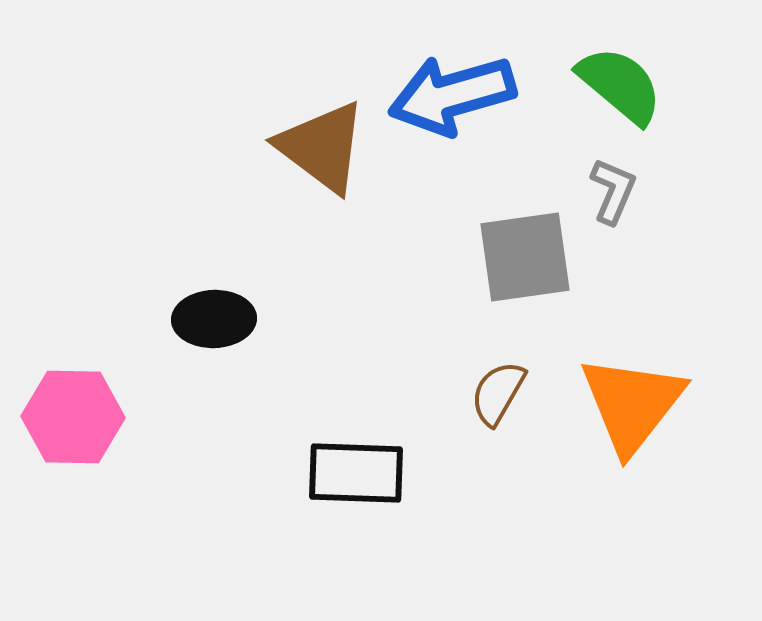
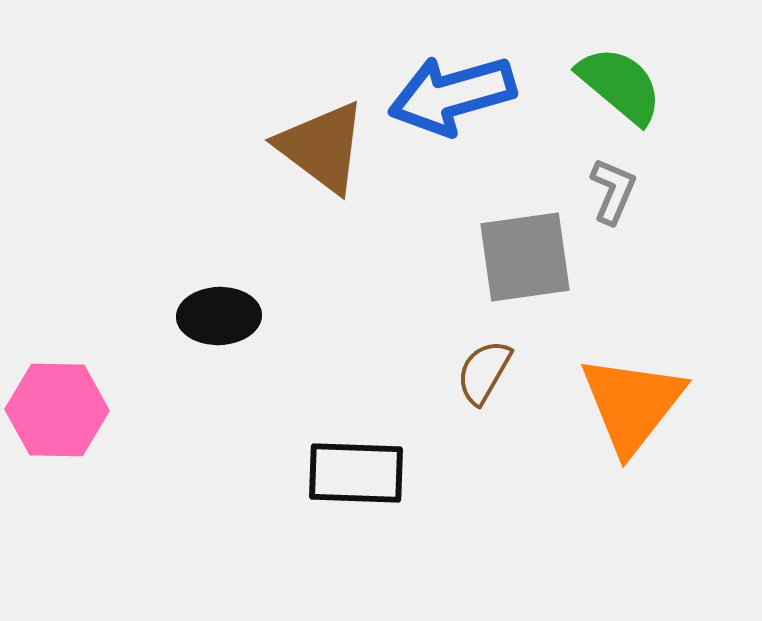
black ellipse: moved 5 px right, 3 px up
brown semicircle: moved 14 px left, 21 px up
pink hexagon: moved 16 px left, 7 px up
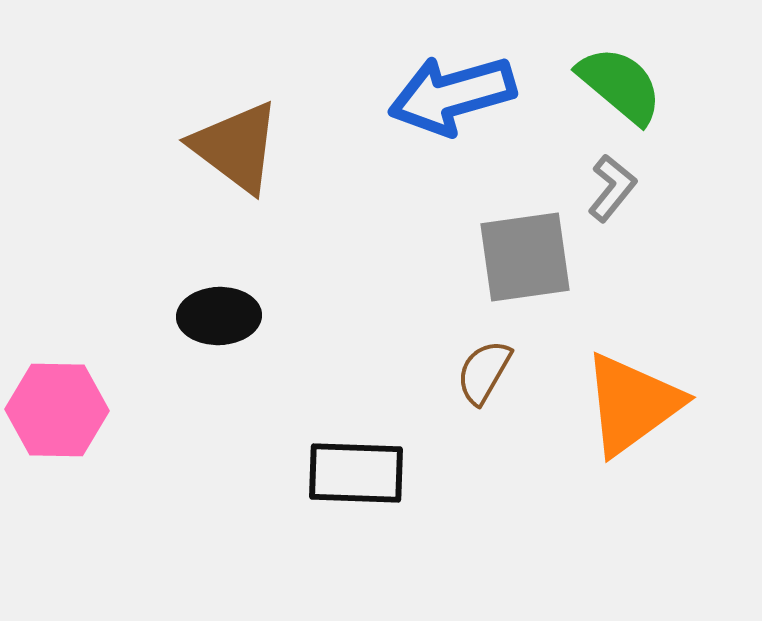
brown triangle: moved 86 px left
gray L-shape: moved 1 px left, 3 px up; rotated 16 degrees clockwise
orange triangle: rotated 16 degrees clockwise
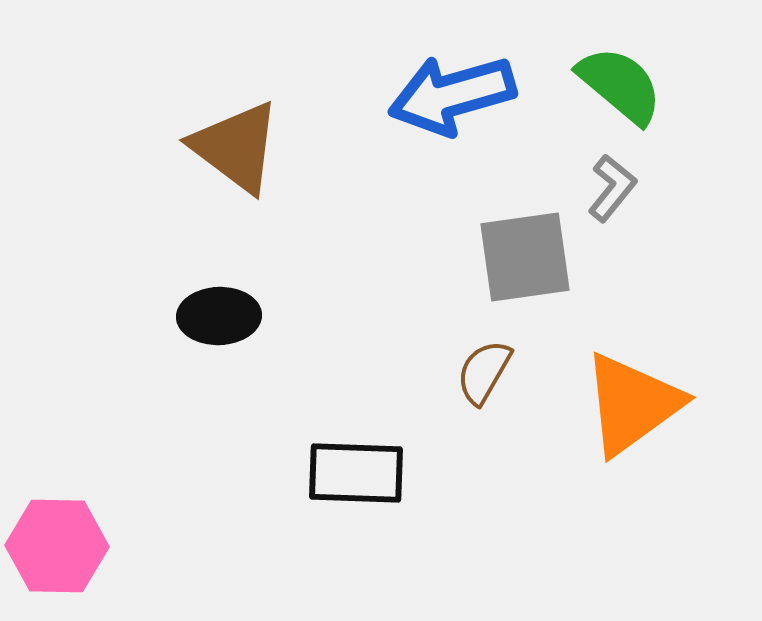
pink hexagon: moved 136 px down
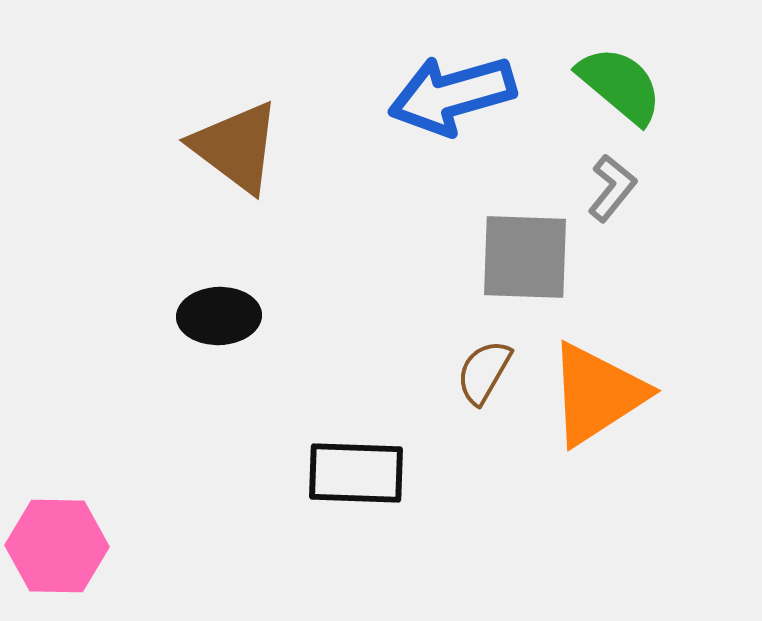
gray square: rotated 10 degrees clockwise
orange triangle: moved 35 px left, 10 px up; rotated 3 degrees clockwise
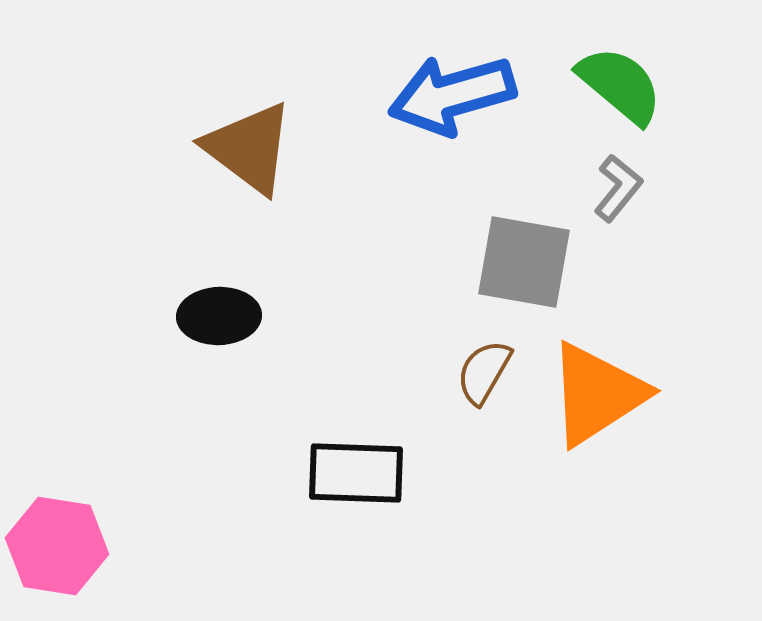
brown triangle: moved 13 px right, 1 px down
gray L-shape: moved 6 px right
gray square: moved 1 px left, 5 px down; rotated 8 degrees clockwise
pink hexagon: rotated 8 degrees clockwise
